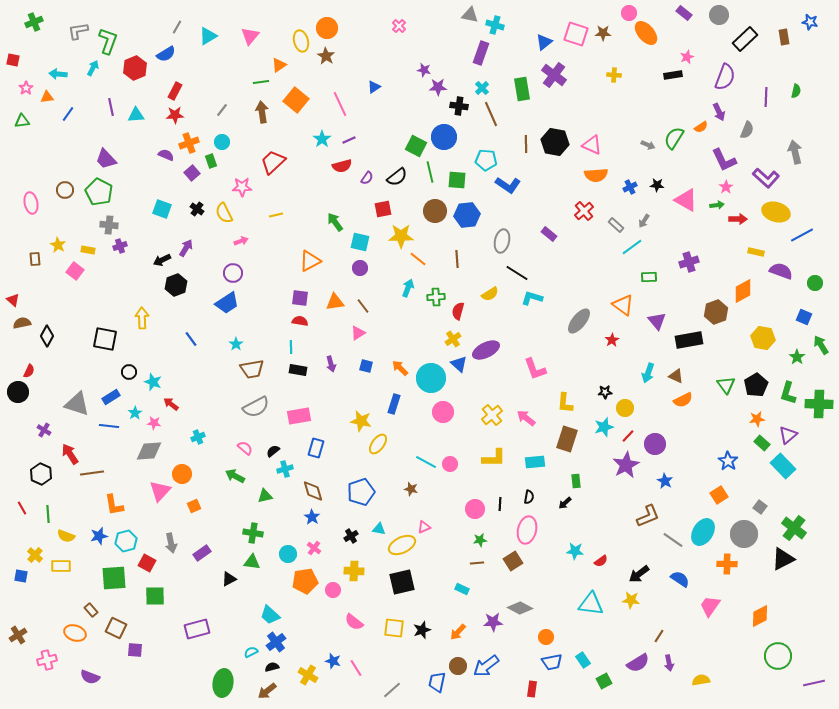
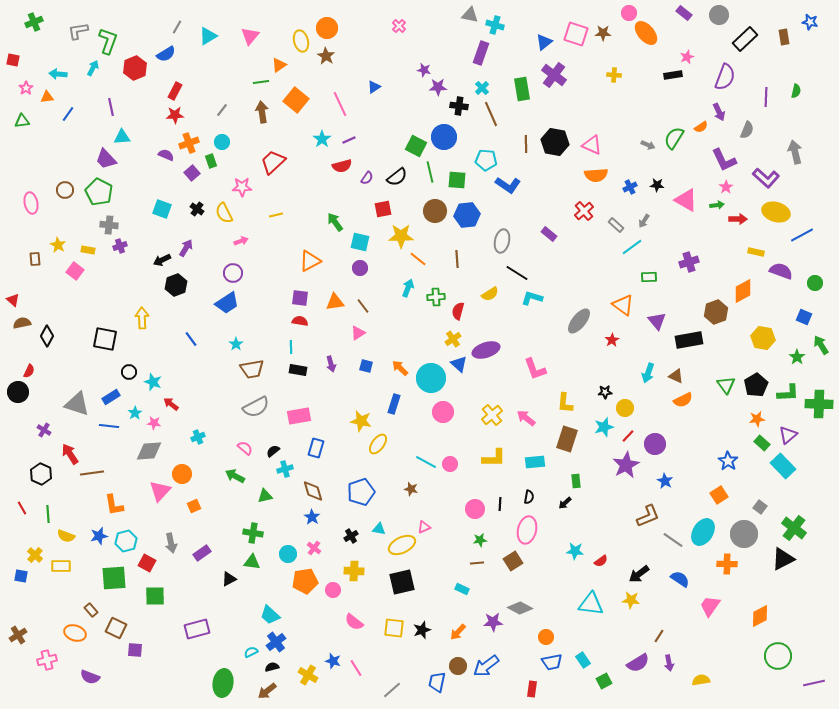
cyan triangle at (136, 115): moved 14 px left, 22 px down
purple ellipse at (486, 350): rotated 8 degrees clockwise
green L-shape at (788, 393): rotated 110 degrees counterclockwise
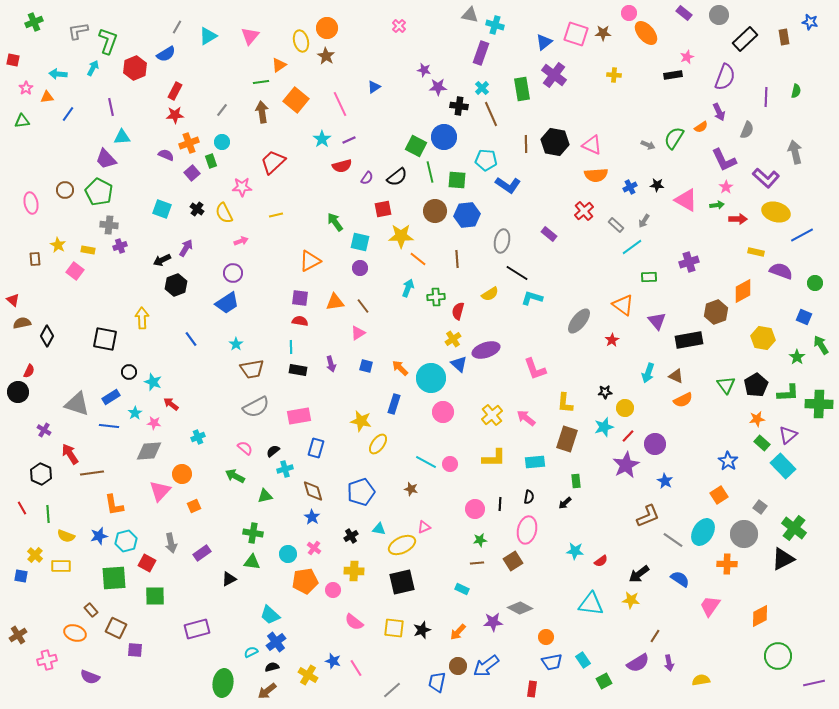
brown line at (659, 636): moved 4 px left
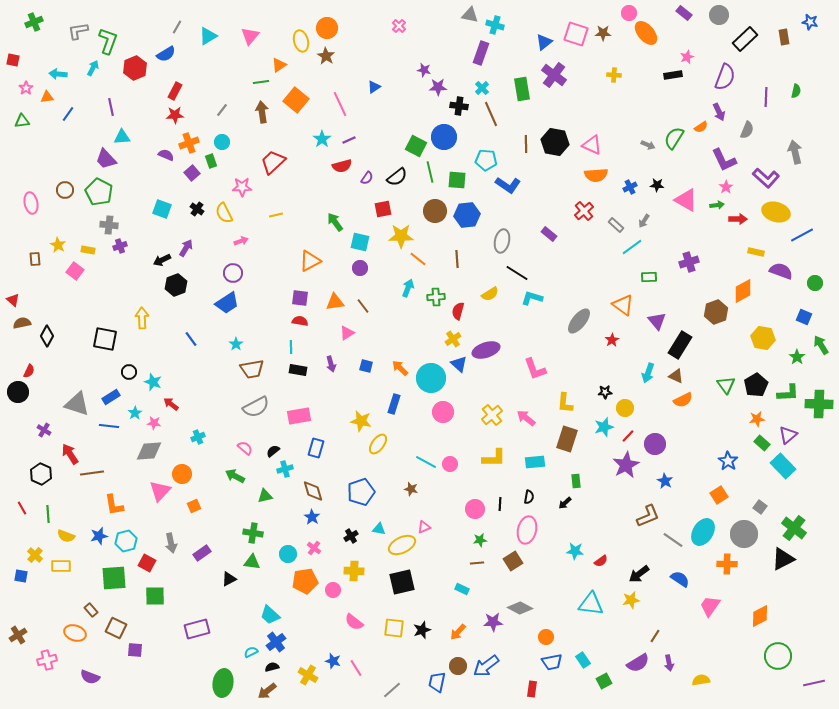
pink triangle at (358, 333): moved 11 px left
black rectangle at (689, 340): moved 9 px left, 5 px down; rotated 48 degrees counterclockwise
yellow star at (631, 600): rotated 18 degrees counterclockwise
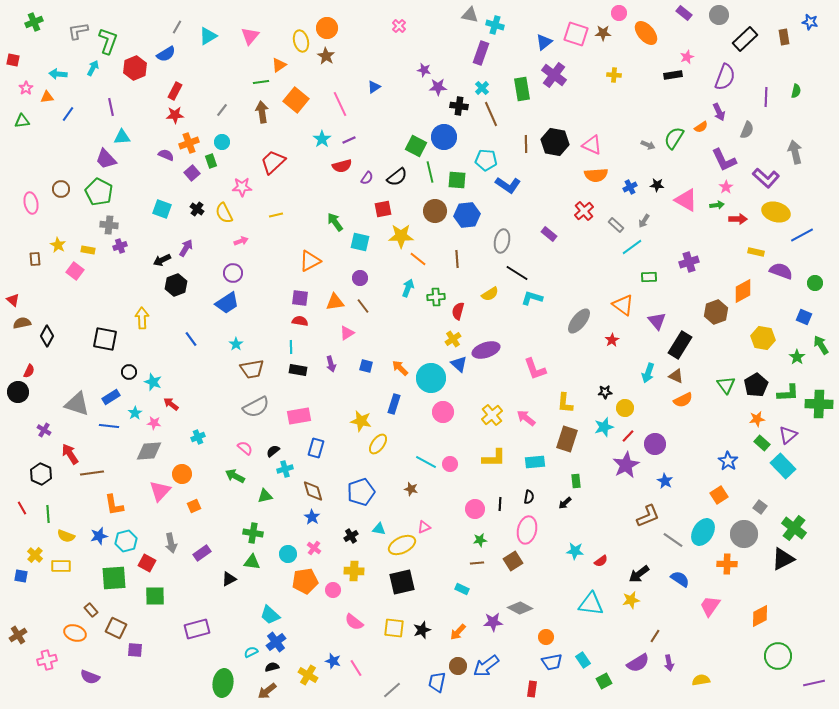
pink circle at (629, 13): moved 10 px left
brown circle at (65, 190): moved 4 px left, 1 px up
purple circle at (360, 268): moved 10 px down
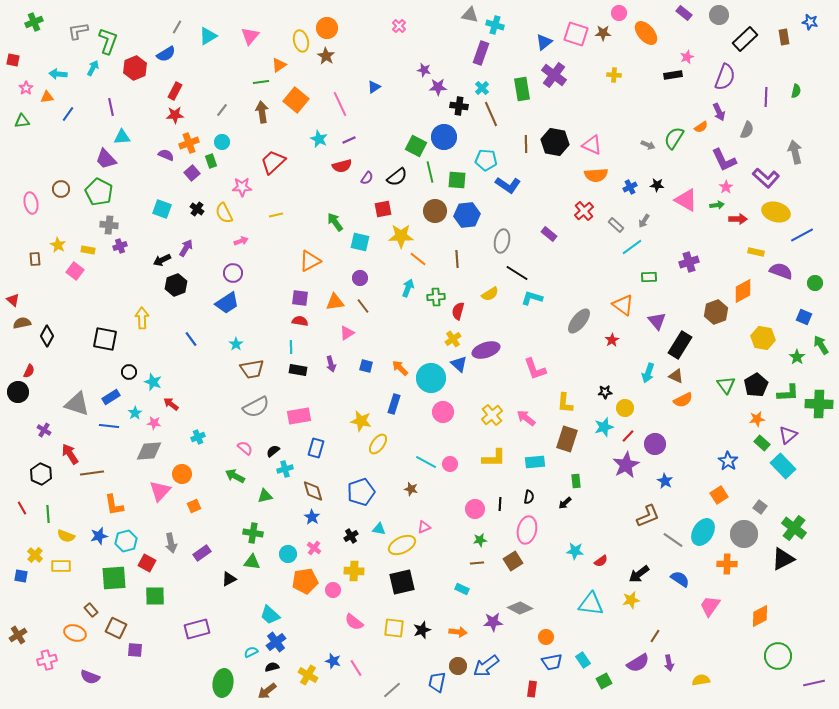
cyan star at (322, 139): moved 3 px left; rotated 12 degrees counterclockwise
orange arrow at (458, 632): rotated 126 degrees counterclockwise
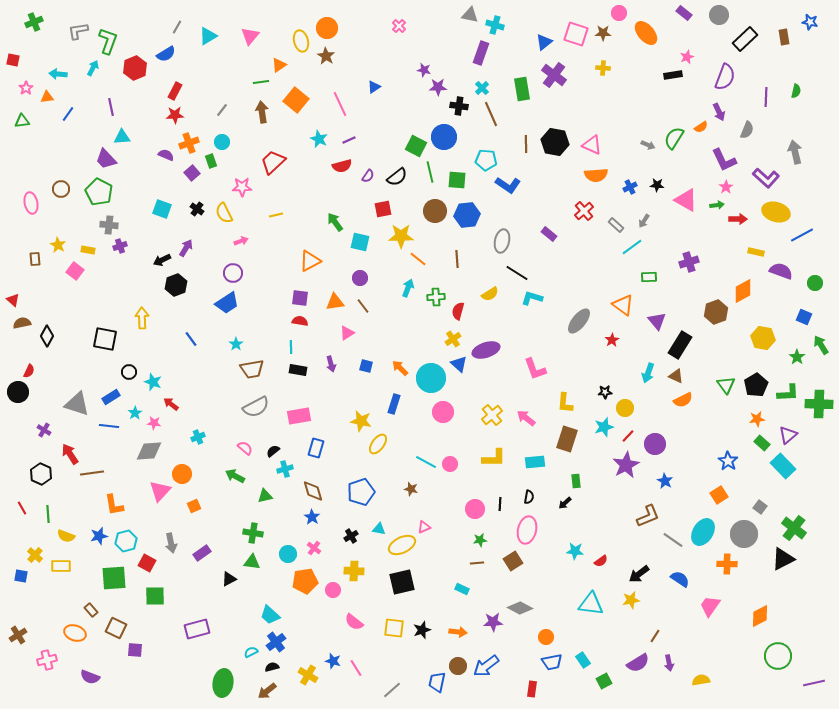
yellow cross at (614, 75): moved 11 px left, 7 px up
purple semicircle at (367, 178): moved 1 px right, 2 px up
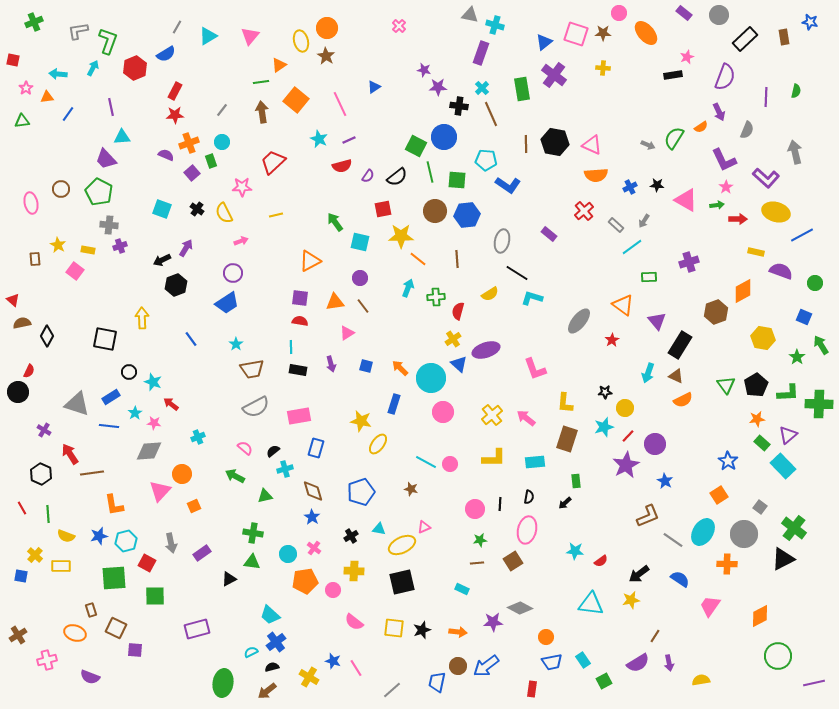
brown rectangle at (91, 610): rotated 24 degrees clockwise
yellow cross at (308, 675): moved 1 px right, 2 px down
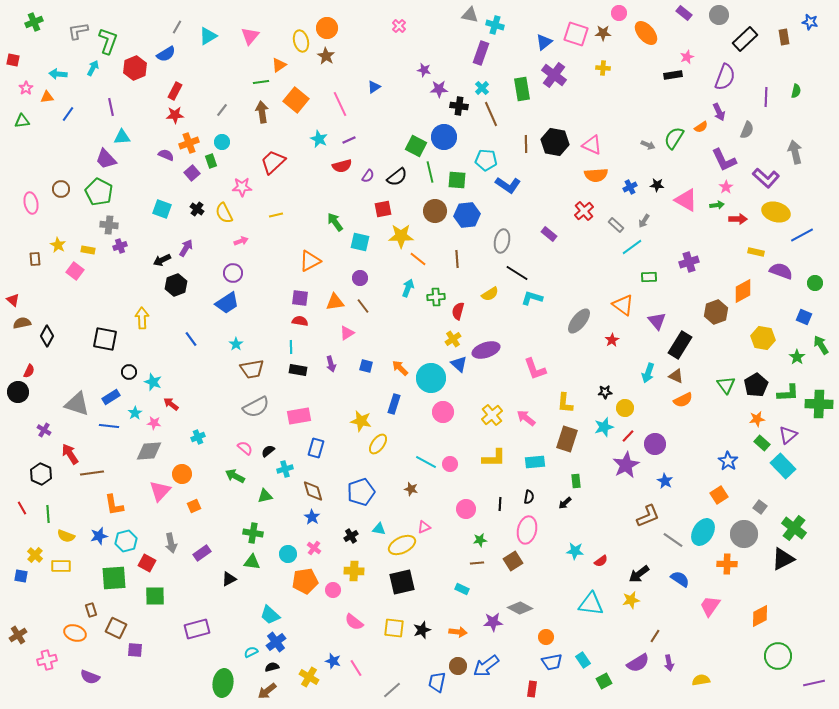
purple star at (438, 87): moved 1 px right, 2 px down
black semicircle at (273, 451): moved 5 px left
pink circle at (475, 509): moved 9 px left
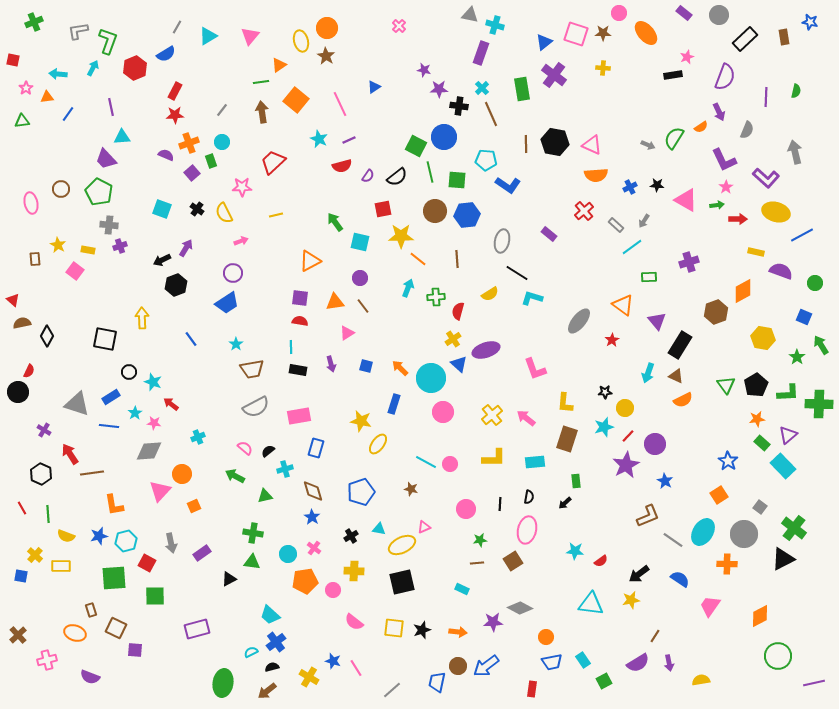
brown cross at (18, 635): rotated 12 degrees counterclockwise
